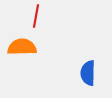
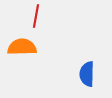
blue semicircle: moved 1 px left, 1 px down
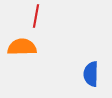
blue semicircle: moved 4 px right
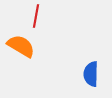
orange semicircle: moved 1 px left, 1 px up; rotated 32 degrees clockwise
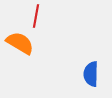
orange semicircle: moved 1 px left, 3 px up
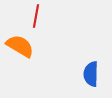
orange semicircle: moved 3 px down
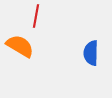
blue semicircle: moved 21 px up
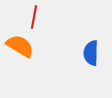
red line: moved 2 px left, 1 px down
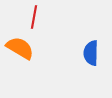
orange semicircle: moved 2 px down
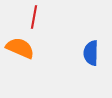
orange semicircle: rotated 8 degrees counterclockwise
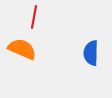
orange semicircle: moved 2 px right, 1 px down
